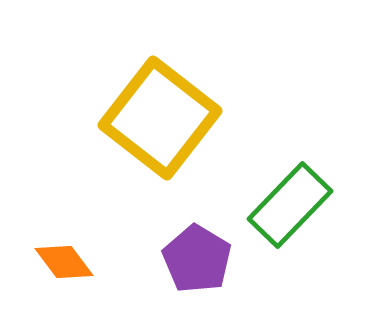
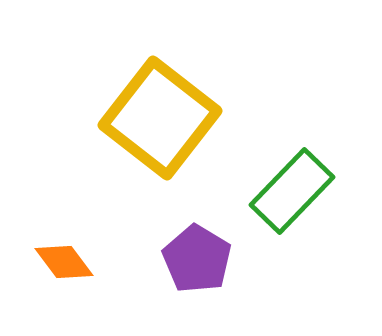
green rectangle: moved 2 px right, 14 px up
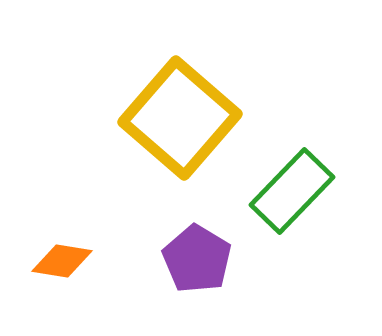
yellow square: moved 20 px right; rotated 3 degrees clockwise
orange diamond: moved 2 px left, 1 px up; rotated 44 degrees counterclockwise
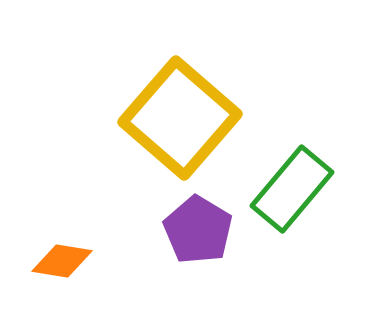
green rectangle: moved 2 px up; rotated 4 degrees counterclockwise
purple pentagon: moved 1 px right, 29 px up
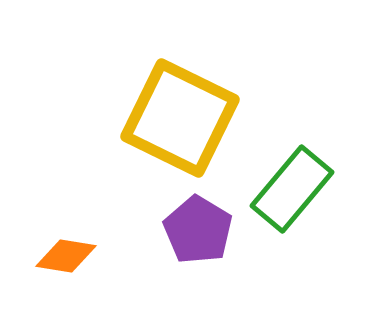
yellow square: rotated 15 degrees counterclockwise
orange diamond: moved 4 px right, 5 px up
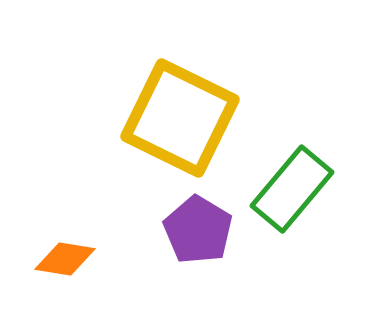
orange diamond: moved 1 px left, 3 px down
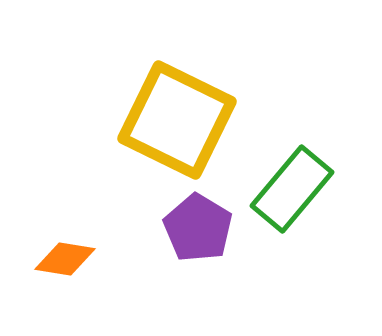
yellow square: moved 3 px left, 2 px down
purple pentagon: moved 2 px up
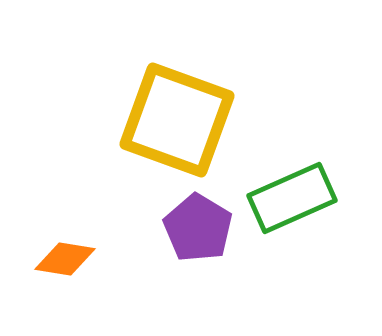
yellow square: rotated 6 degrees counterclockwise
green rectangle: moved 9 px down; rotated 26 degrees clockwise
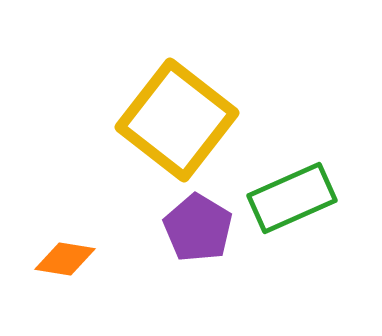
yellow square: rotated 18 degrees clockwise
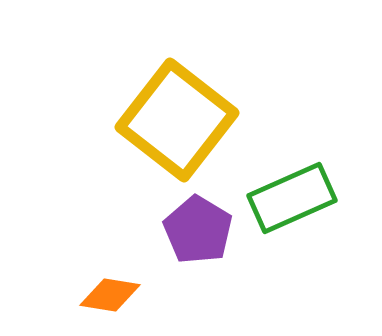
purple pentagon: moved 2 px down
orange diamond: moved 45 px right, 36 px down
